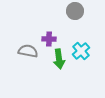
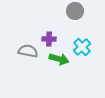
cyan cross: moved 1 px right, 4 px up
green arrow: rotated 66 degrees counterclockwise
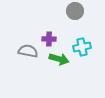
cyan cross: rotated 30 degrees clockwise
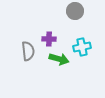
gray semicircle: rotated 72 degrees clockwise
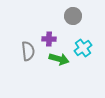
gray circle: moved 2 px left, 5 px down
cyan cross: moved 1 px right, 1 px down; rotated 24 degrees counterclockwise
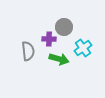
gray circle: moved 9 px left, 11 px down
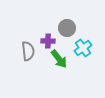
gray circle: moved 3 px right, 1 px down
purple cross: moved 1 px left, 2 px down
green arrow: rotated 36 degrees clockwise
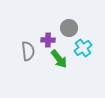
gray circle: moved 2 px right
purple cross: moved 1 px up
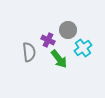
gray circle: moved 1 px left, 2 px down
purple cross: rotated 24 degrees clockwise
gray semicircle: moved 1 px right, 1 px down
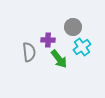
gray circle: moved 5 px right, 3 px up
purple cross: rotated 24 degrees counterclockwise
cyan cross: moved 1 px left, 1 px up
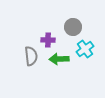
cyan cross: moved 3 px right, 2 px down
gray semicircle: moved 2 px right, 4 px down
green arrow: rotated 126 degrees clockwise
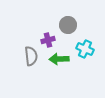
gray circle: moved 5 px left, 2 px up
purple cross: rotated 16 degrees counterclockwise
cyan cross: rotated 30 degrees counterclockwise
